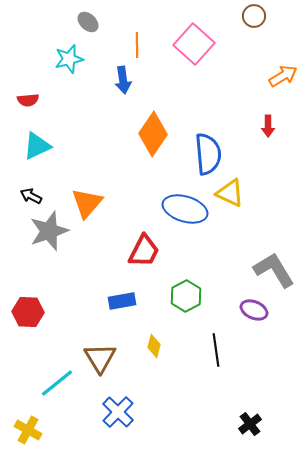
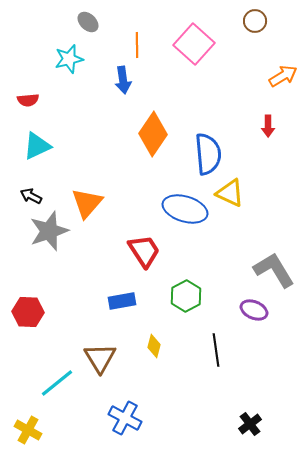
brown circle: moved 1 px right, 5 px down
red trapezoid: rotated 60 degrees counterclockwise
blue cross: moved 7 px right, 6 px down; rotated 16 degrees counterclockwise
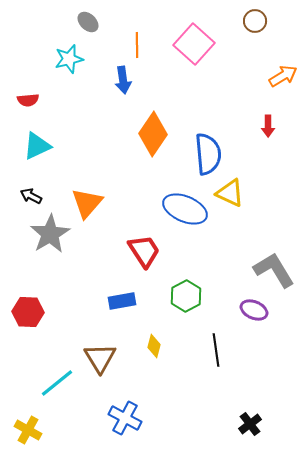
blue ellipse: rotated 6 degrees clockwise
gray star: moved 1 px right, 3 px down; rotated 12 degrees counterclockwise
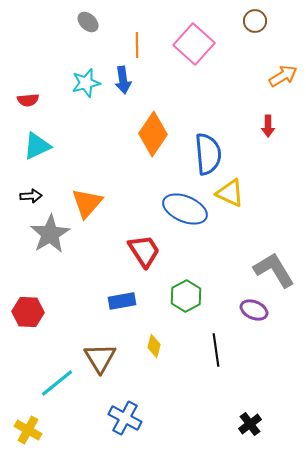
cyan star: moved 17 px right, 24 px down
black arrow: rotated 150 degrees clockwise
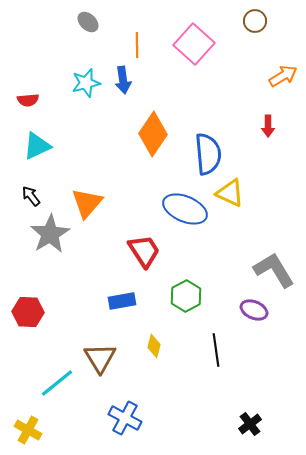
black arrow: rotated 125 degrees counterclockwise
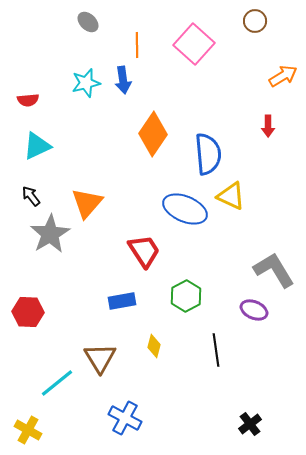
yellow triangle: moved 1 px right, 3 px down
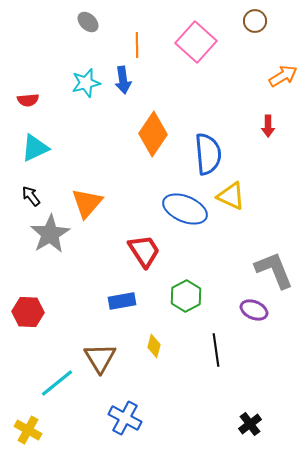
pink square: moved 2 px right, 2 px up
cyan triangle: moved 2 px left, 2 px down
gray L-shape: rotated 9 degrees clockwise
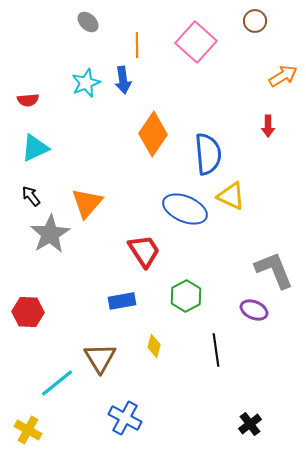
cyan star: rotated 8 degrees counterclockwise
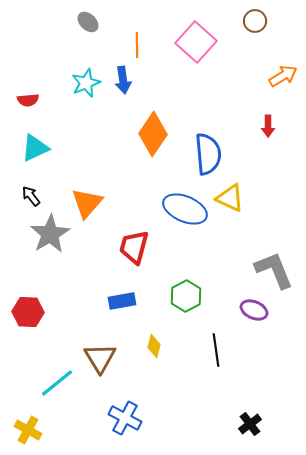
yellow triangle: moved 1 px left, 2 px down
red trapezoid: moved 10 px left, 4 px up; rotated 132 degrees counterclockwise
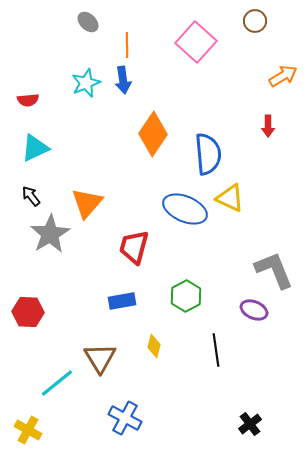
orange line: moved 10 px left
